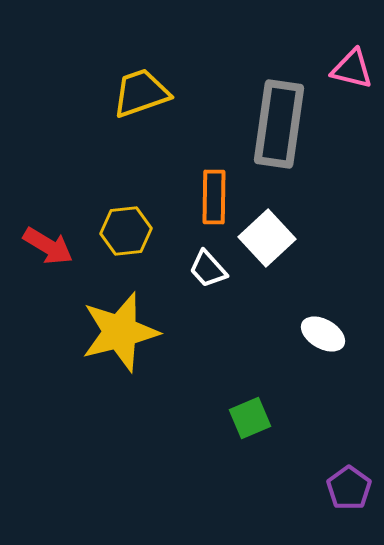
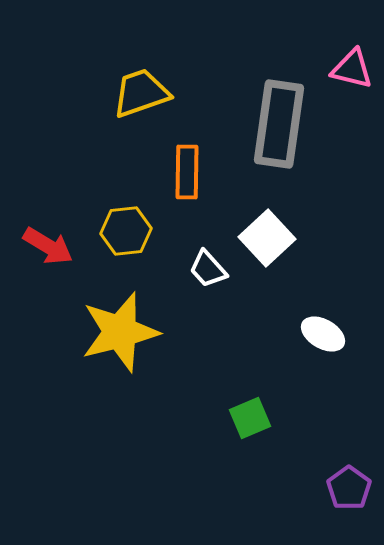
orange rectangle: moved 27 px left, 25 px up
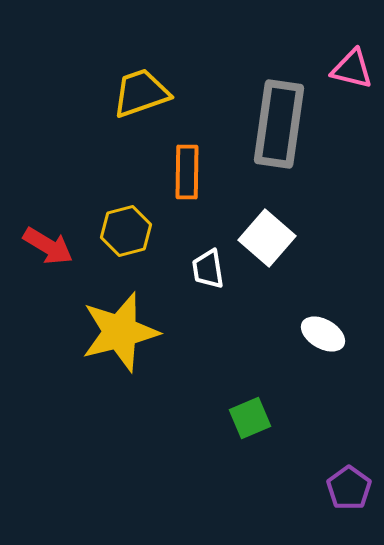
yellow hexagon: rotated 9 degrees counterclockwise
white square: rotated 6 degrees counterclockwise
white trapezoid: rotated 33 degrees clockwise
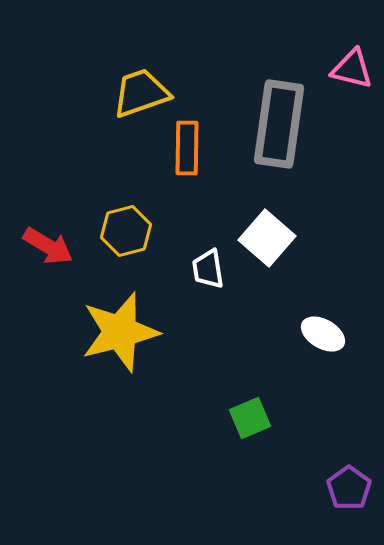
orange rectangle: moved 24 px up
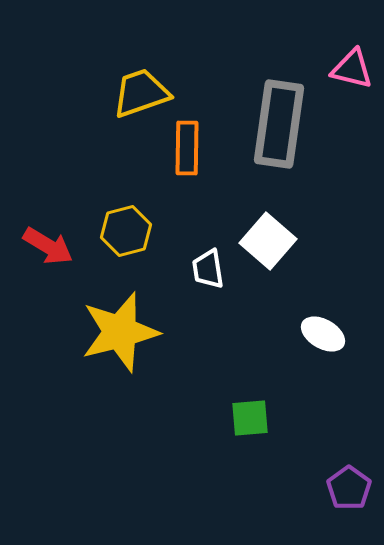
white square: moved 1 px right, 3 px down
green square: rotated 18 degrees clockwise
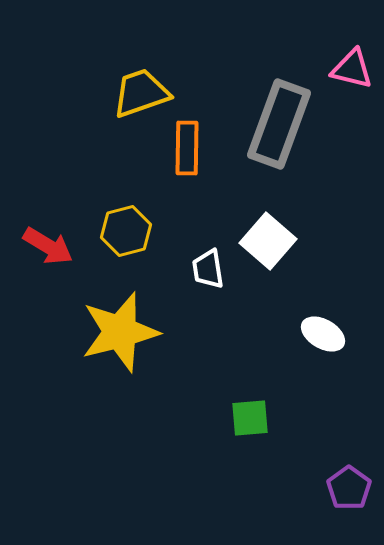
gray rectangle: rotated 12 degrees clockwise
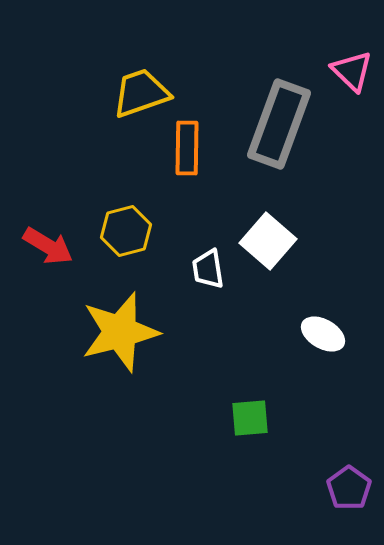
pink triangle: moved 2 px down; rotated 30 degrees clockwise
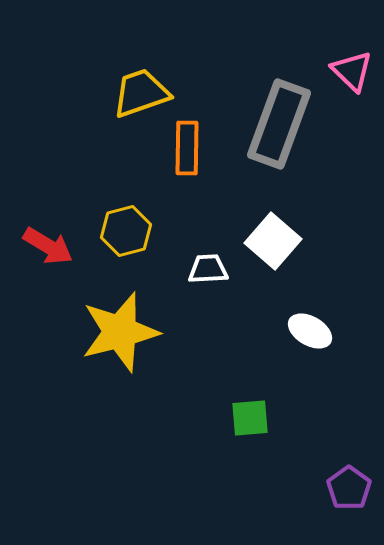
white square: moved 5 px right
white trapezoid: rotated 96 degrees clockwise
white ellipse: moved 13 px left, 3 px up
